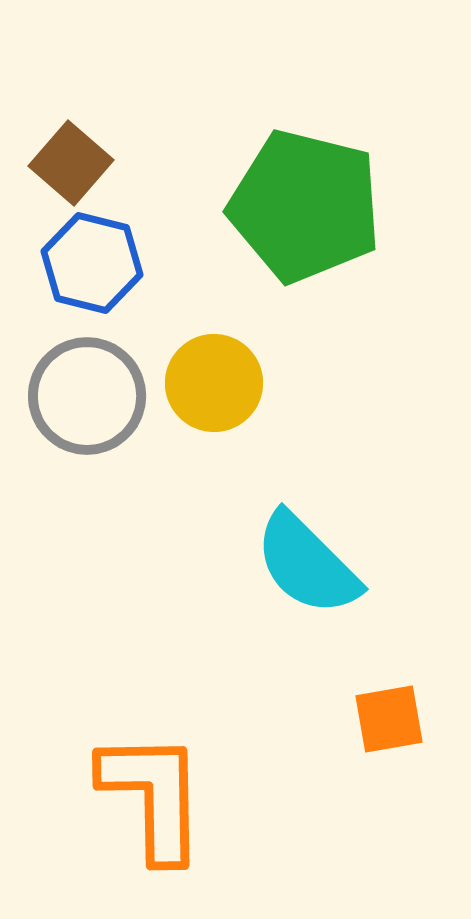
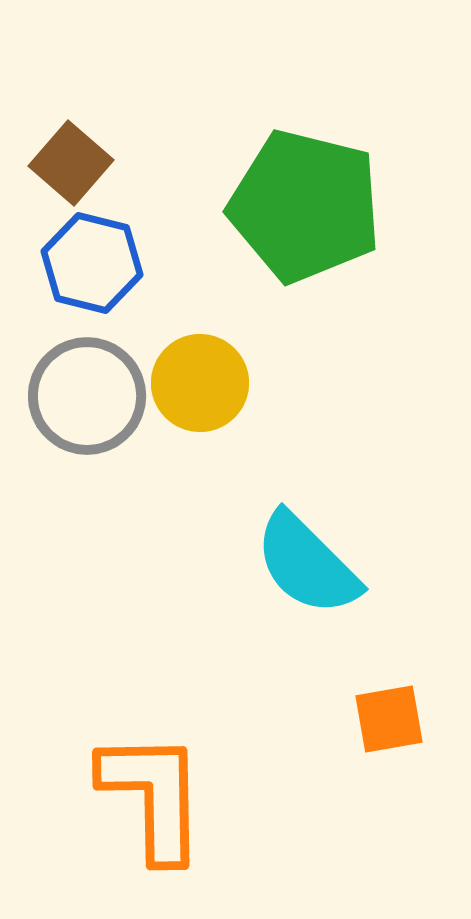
yellow circle: moved 14 px left
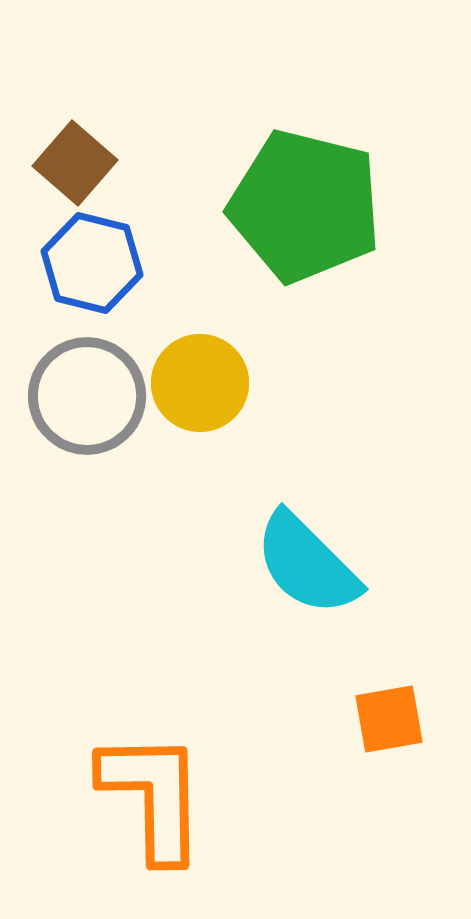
brown square: moved 4 px right
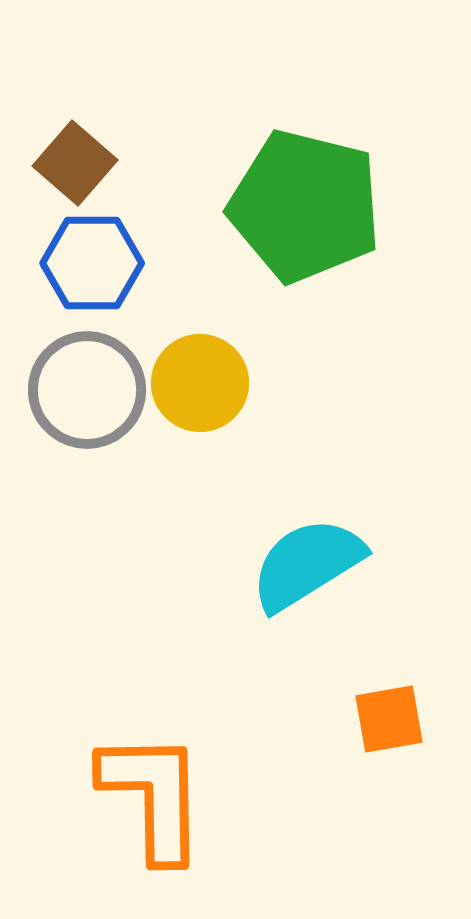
blue hexagon: rotated 14 degrees counterclockwise
gray circle: moved 6 px up
cyan semicircle: rotated 103 degrees clockwise
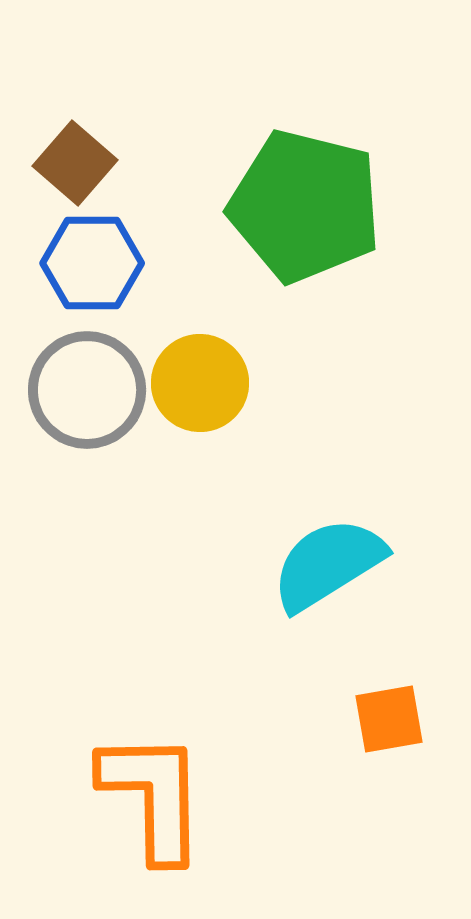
cyan semicircle: moved 21 px right
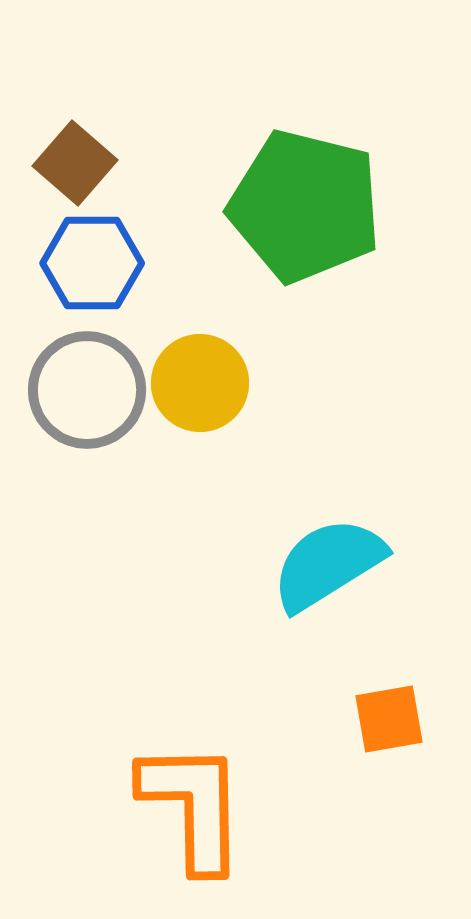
orange L-shape: moved 40 px right, 10 px down
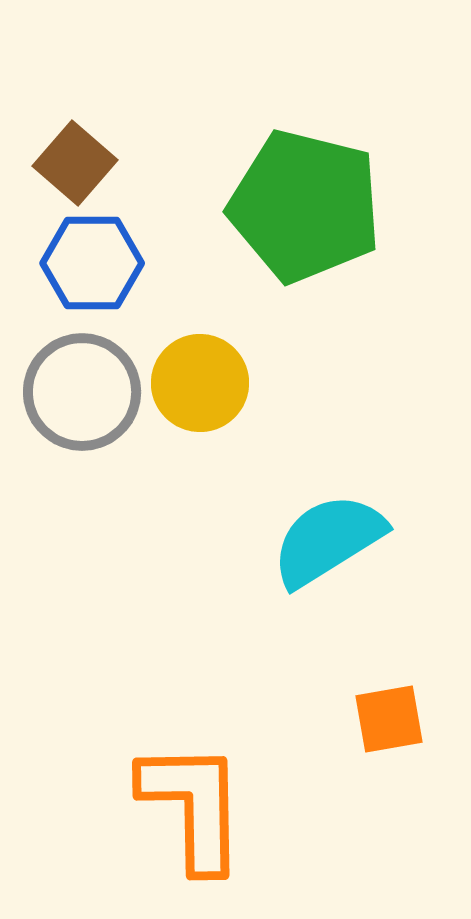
gray circle: moved 5 px left, 2 px down
cyan semicircle: moved 24 px up
